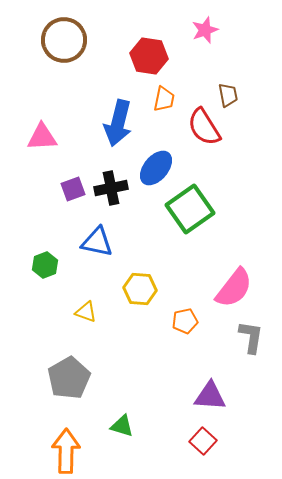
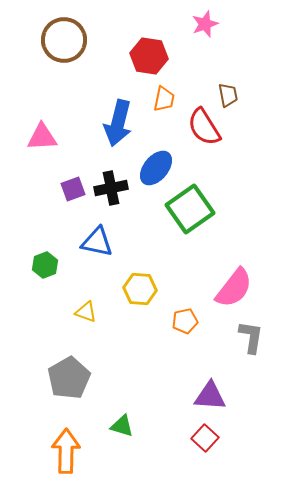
pink star: moved 6 px up
red square: moved 2 px right, 3 px up
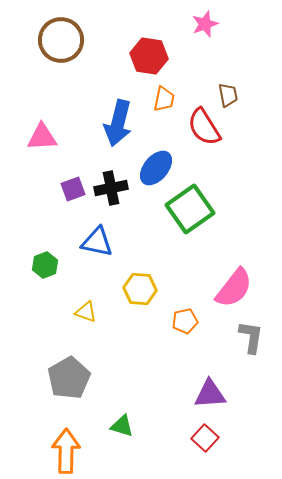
brown circle: moved 3 px left
purple triangle: moved 2 px up; rotated 8 degrees counterclockwise
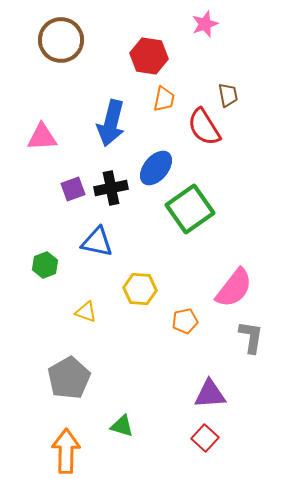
blue arrow: moved 7 px left
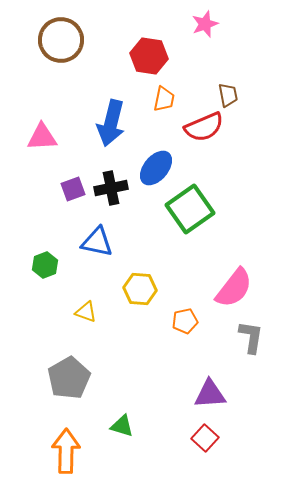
red semicircle: rotated 81 degrees counterclockwise
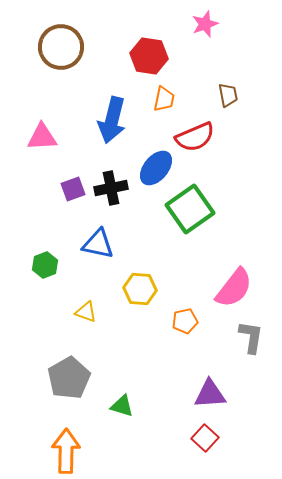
brown circle: moved 7 px down
blue arrow: moved 1 px right, 3 px up
red semicircle: moved 9 px left, 10 px down
blue triangle: moved 1 px right, 2 px down
green triangle: moved 20 px up
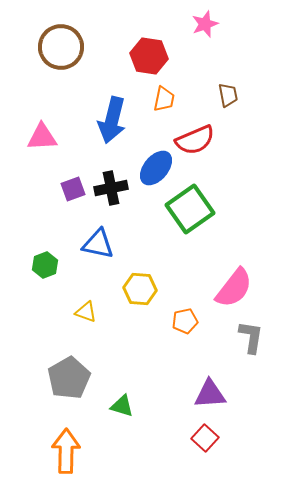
red semicircle: moved 3 px down
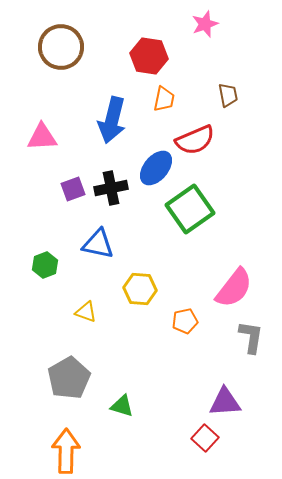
purple triangle: moved 15 px right, 8 px down
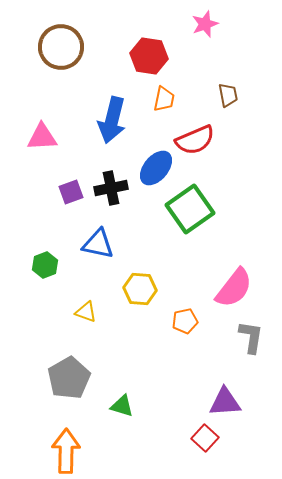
purple square: moved 2 px left, 3 px down
